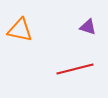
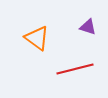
orange triangle: moved 17 px right, 8 px down; rotated 24 degrees clockwise
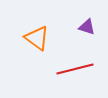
purple triangle: moved 1 px left
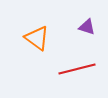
red line: moved 2 px right
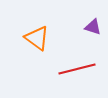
purple triangle: moved 6 px right
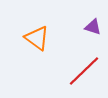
red line: moved 7 px right, 2 px down; rotated 30 degrees counterclockwise
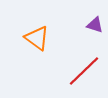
purple triangle: moved 2 px right, 2 px up
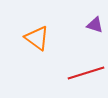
red line: moved 2 px right, 2 px down; rotated 27 degrees clockwise
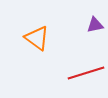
purple triangle: rotated 30 degrees counterclockwise
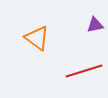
red line: moved 2 px left, 2 px up
